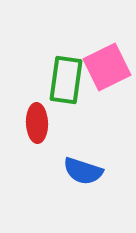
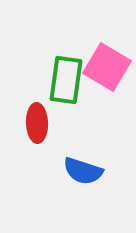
pink square: rotated 33 degrees counterclockwise
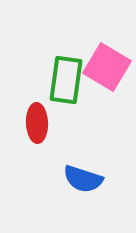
blue semicircle: moved 8 px down
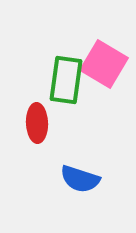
pink square: moved 3 px left, 3 px up
blue semicircle: moved 3 px left
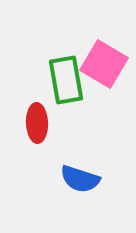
green rectangle: rotated 18 degrees counterclockwise
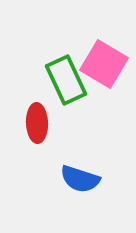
green rectangle: rotated 15 degrees counterclockwise
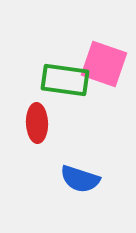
pink square: rotated 12 degrees counterclockwise
green rectangle: moved 1 px left; rotated 57 degrees counterclockwise
